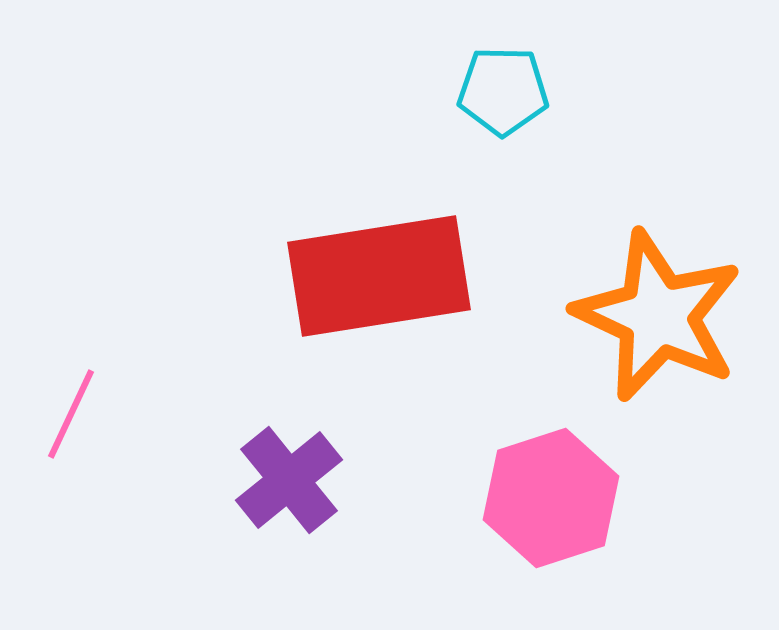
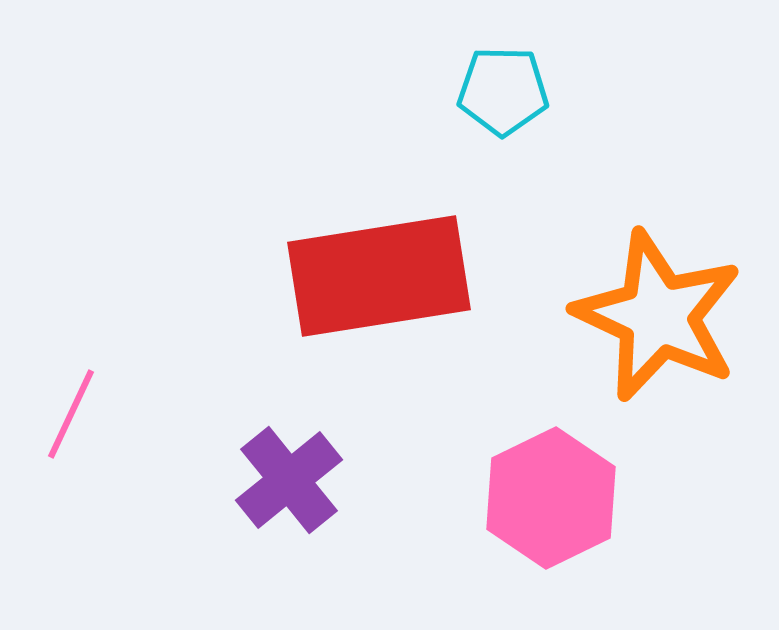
pink hexagon: rotated 8 degrees counterclockwise
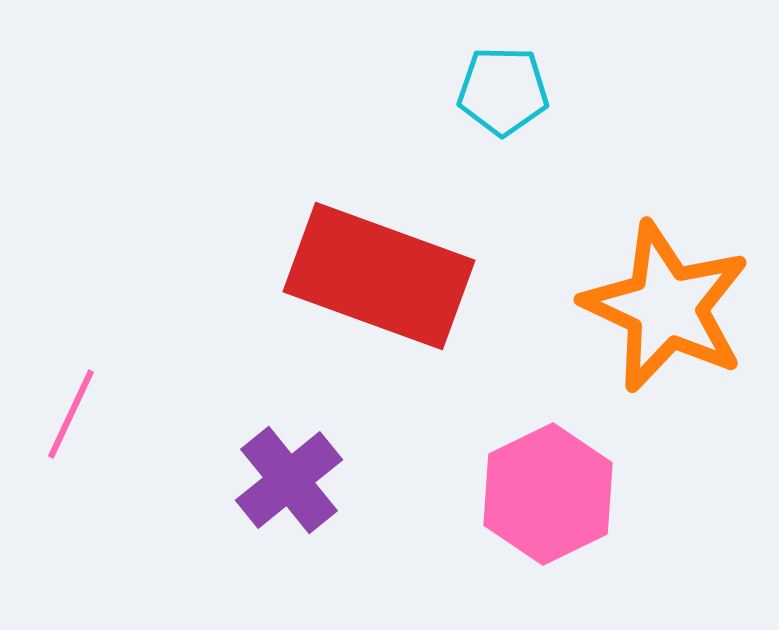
red rectangle: rotated 29 degrees clockwise
orange star: moved 8 px right, 9 px up
pink hexagon: moved 3 px left, 4 px up
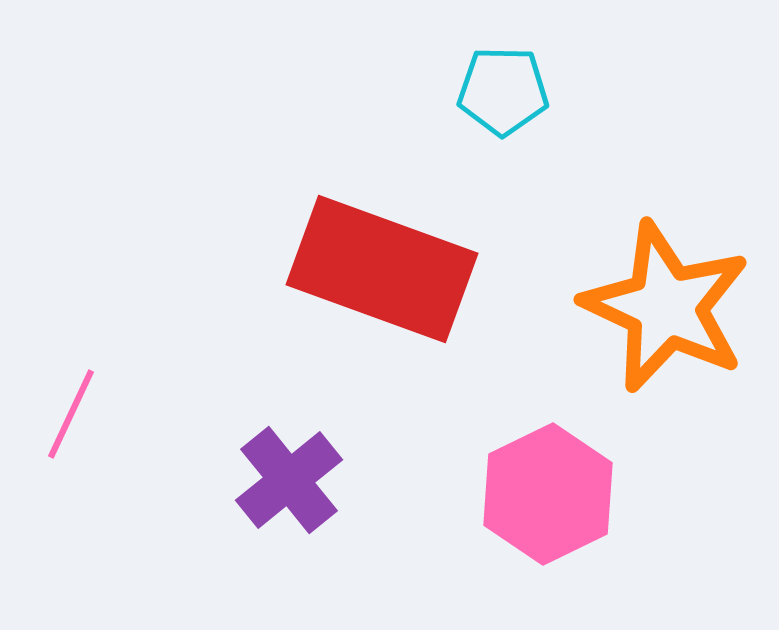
red rectangle: moved 3 px right, 7 px up
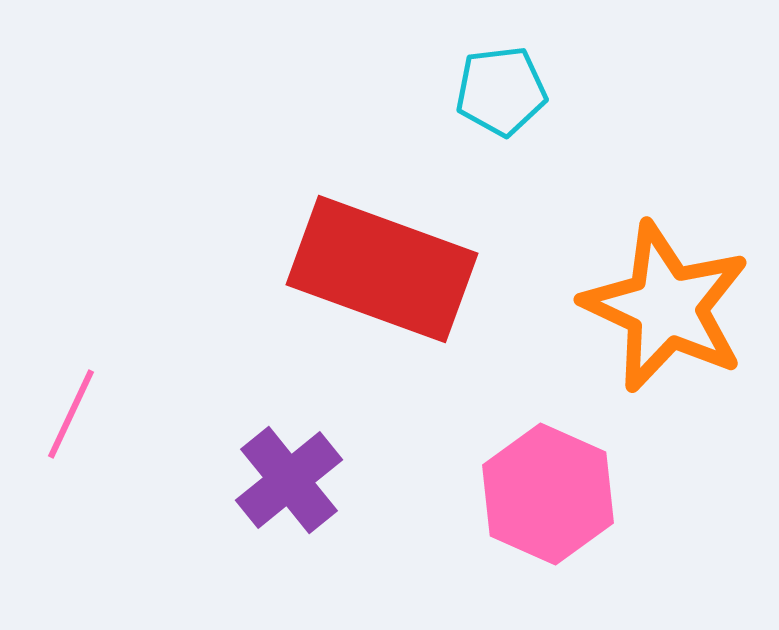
cyan pentagon: moved 2 px left; rotated 8 degrees counterclockwise
pink hexagon: rotated 10 degrees counterclockwise
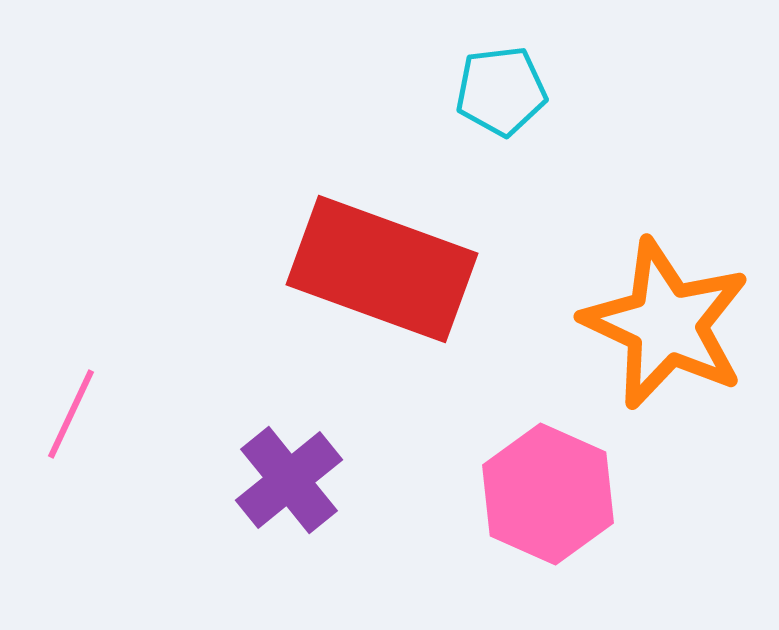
orange star: moved 17 px down
